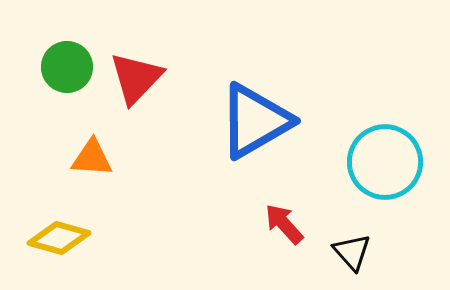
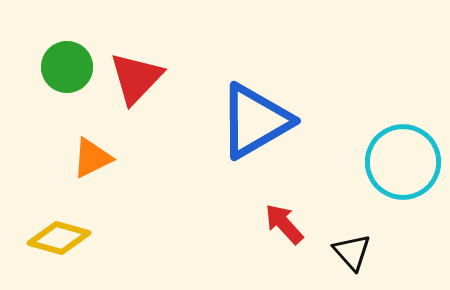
orange triangle: rotated 30 degrees counterclockwise
cyan circle: moved 18 px right
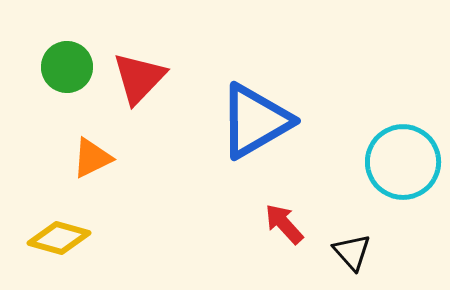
red triangle: moved 3 px right
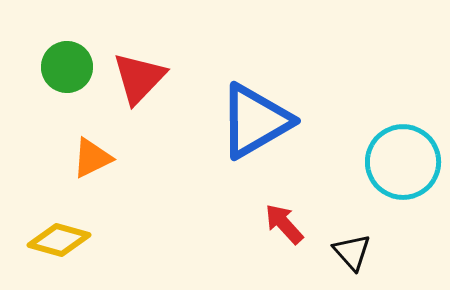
yellow diamond: moved 2 px down
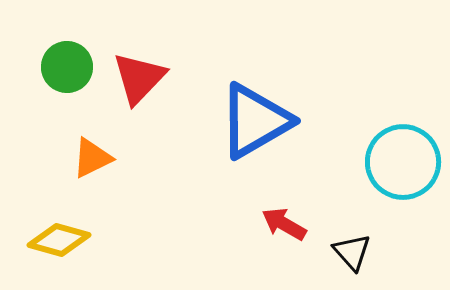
red arrow: rotated 18 degrees counterclockwise
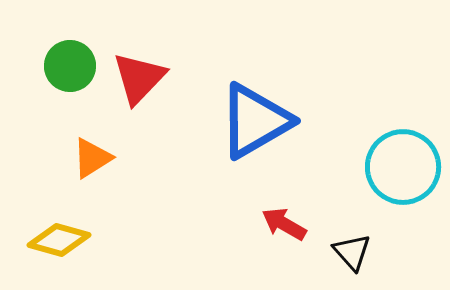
green circle: moved 3 px right, 1 px up
orange triangle: rotated 6 degrees counterclockwise
cyan circle: moved 5 px down
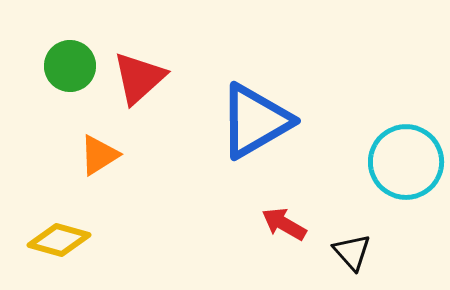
red triangle: rotated 4 degrees clockwise
orange triangle: moved 7 px right, 3 px up
cyan circle: moved 3 px right, 5 px up
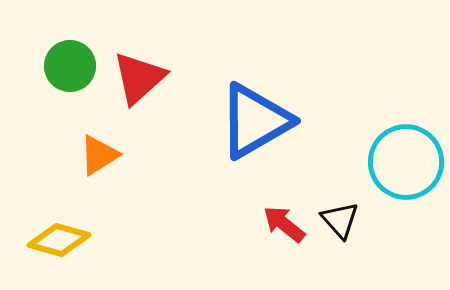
red arrow: rotated 9 degrees clockwise
black triangle: moved 12 px left, 32 px up
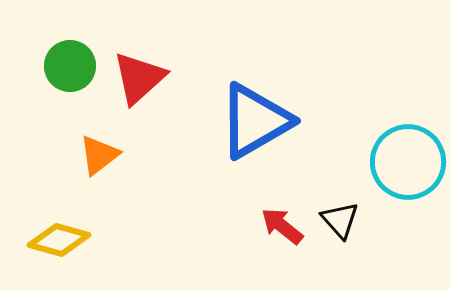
orange triangle: rotated 6 degrees counterclockwise
cyan circle: moved 2 px right
red arrow: moved 2 px left, 2 px down
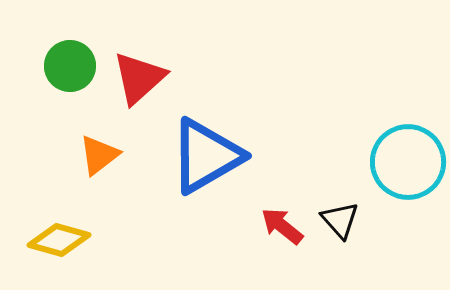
blue triangle: moved 49 px left, 35 px down
